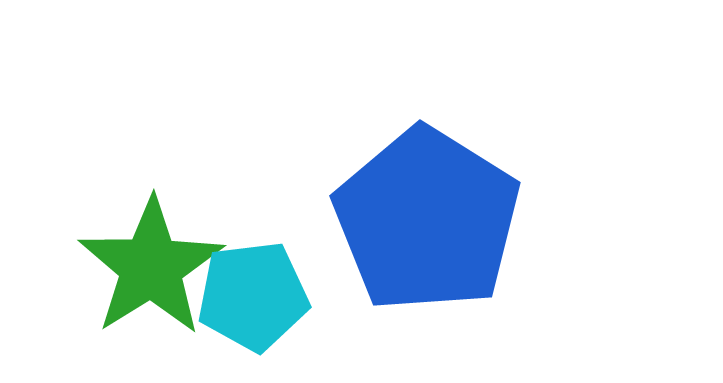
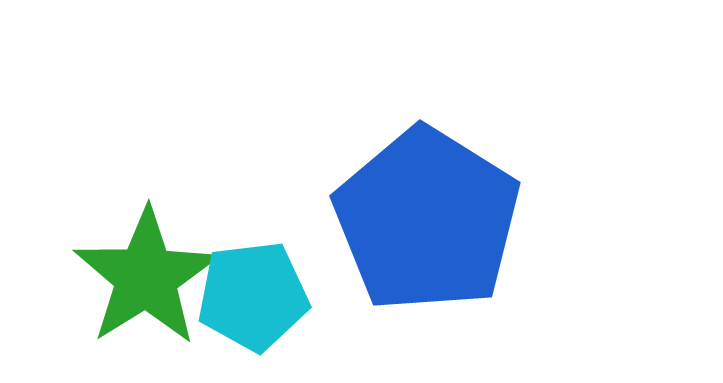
green star: moved 5 px left, 10 px down
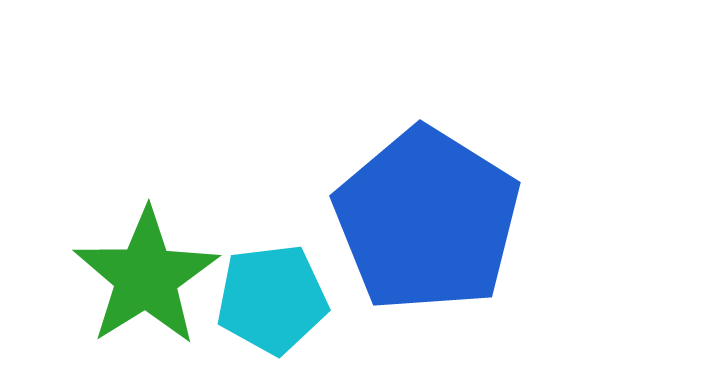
cyan pentagon: moved 19 px right, 3 px down
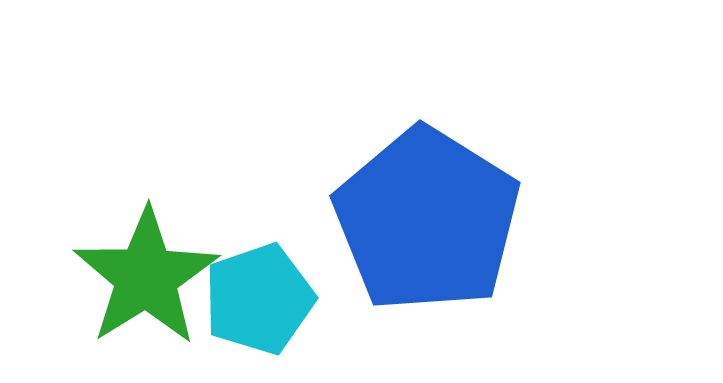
cyan pentagon: moved 13 px left; rotated 12 degrees counterclockwise
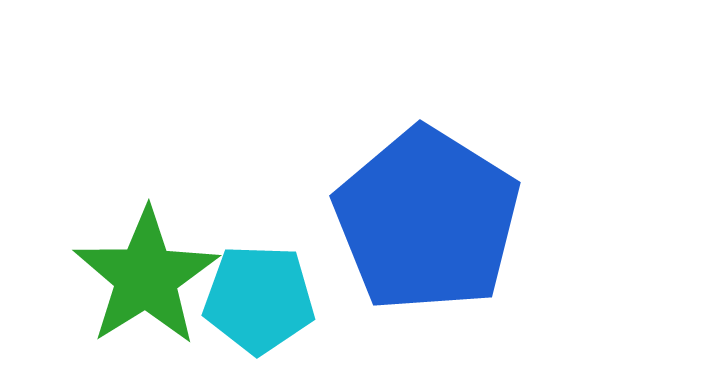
cyan pentagon: rotated 21 degrees clockwise
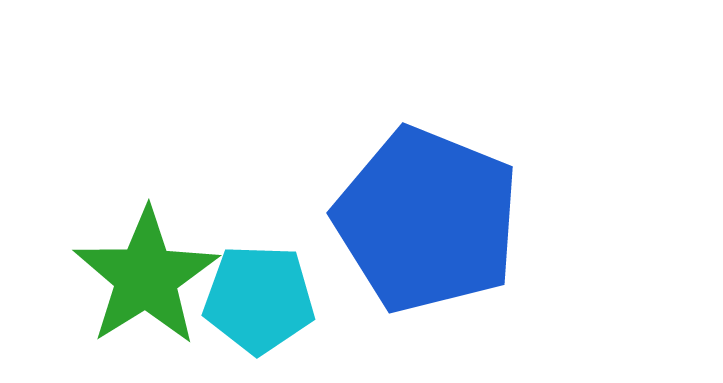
blue pentagon: rotated 10 degrees counterclockwise
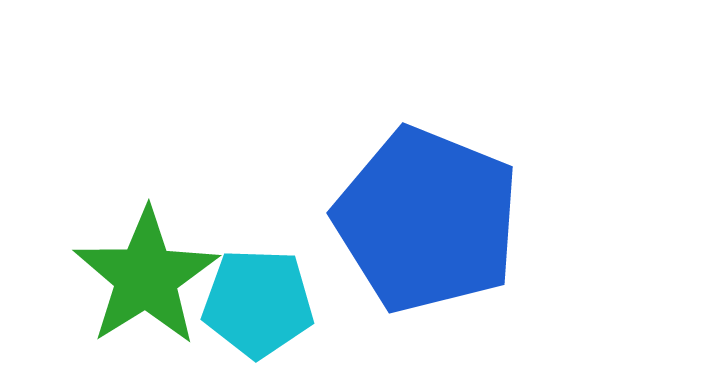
cyan pentagon: moved 1 px left, 4 px down
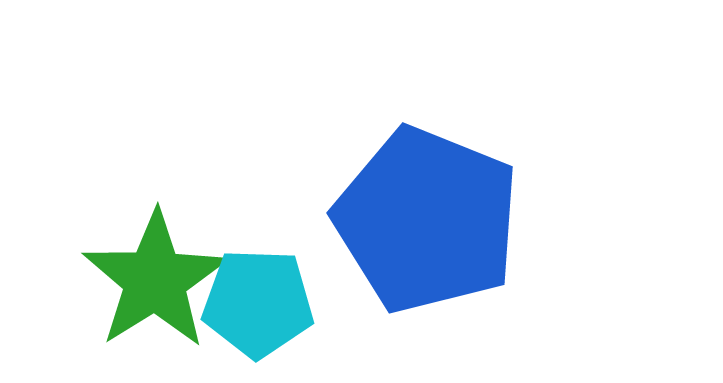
green star: moved 9 px right, 3 px down
